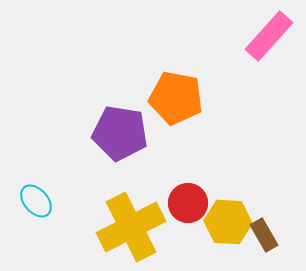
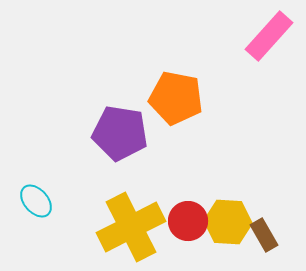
red circle: moved 18 px down
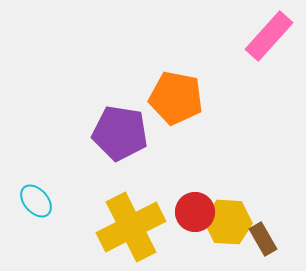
red circle: moved 7 px right, 9 px up
brown rectangle: moved 1 px left, 4 px down
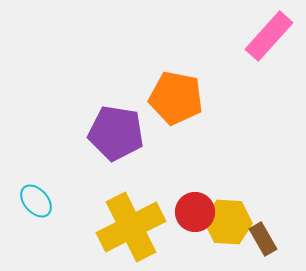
purple pentagon: moved 4 px left
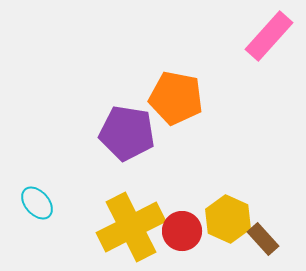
purple pentagon: moved 11 px right
cyan ellipse: moved 1 px right, 2 px down
red circle: moved 13 px left, 19 px down
yellow hexagon: moved 3 px up; rotated 21 degrees clockwise
brown rectangle: rotated 12 degrees counterclockwise
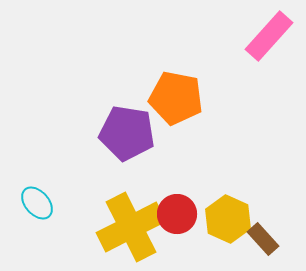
red circle: moved 5 px left, 17 px up
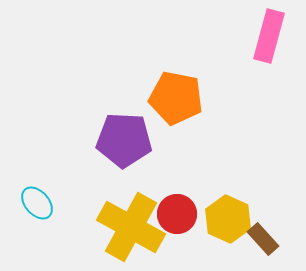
pink rectangle: rotated 27 degrees counterclockwise
purple pentagon: moved 3 px left, 7 px down; rotated 6 degrees counterclockwise
yellow cross: rotated 34 degrees counterclockwise
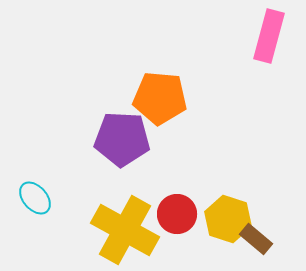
orange pentagon: moved 16 px left; rotated 6 degrees counterclockwise
purple pentagon: moved 2 px left, 1 px up
cyan ellipse: moved 2 px left, 5 px up
yellow hexagon: rotated 6 degrees counterclockwise
yellow cross: moved 6 px left, 3 px down
brown rectangle: moved 7 px left; rotated 8 degrees counterclockwise
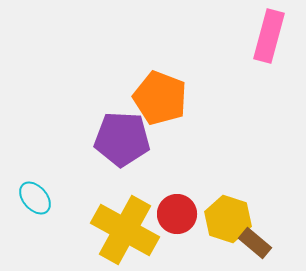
orange pentagon: rotated 16 degrees clockwise
brown rectangle: moved 1 px left, 4 px down
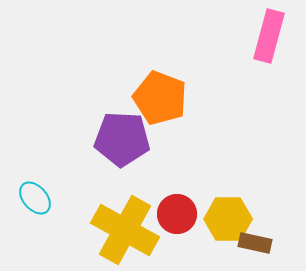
yellow hexagon: rotated 18 degrees counterclockwise
brown rectangle: rotated 28 degrees counterclockwise
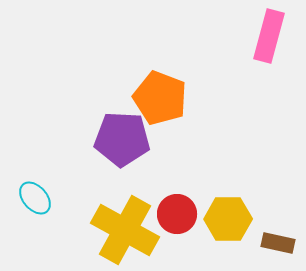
brown rectangle: moved 23 px right
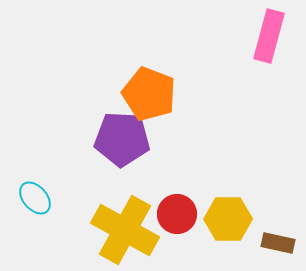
orange pentagon: moved 11 px left, 4 px up
